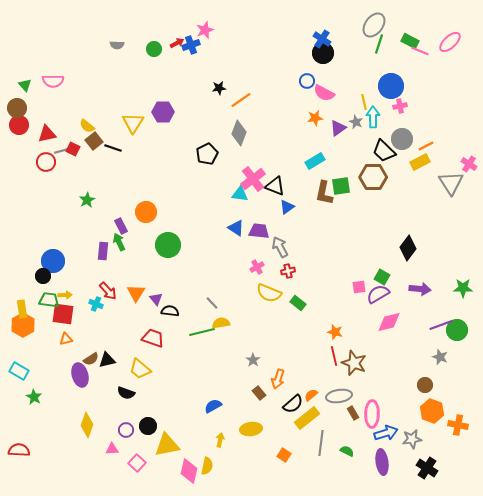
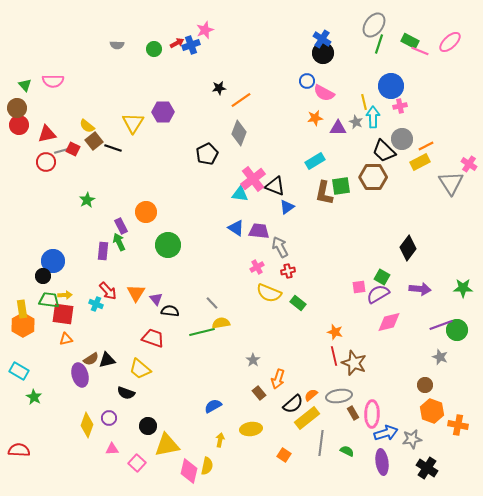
purple triangle at (338, 128): rotated 36 degrees clockwise
purple circle at (126, 430): moved 17 px left, 12 px up
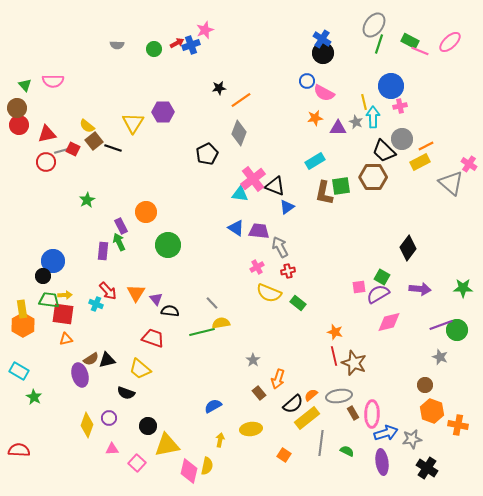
gray triangle at (451, 183): rotated 16 degrees counterclockwise
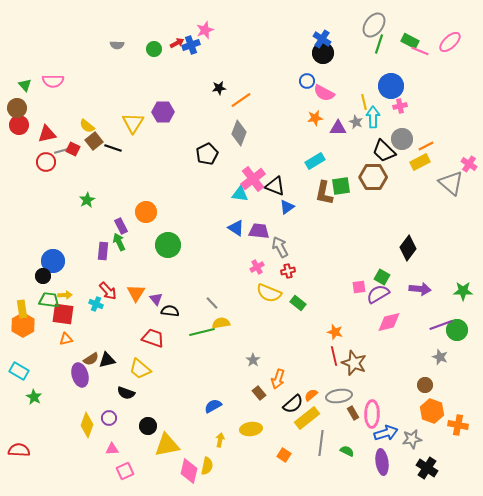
green star at (463, 288): moved 3 px down
pink square at (137, 463): moved 12 px left, 8 px down; rotated 24 degrees clockwise
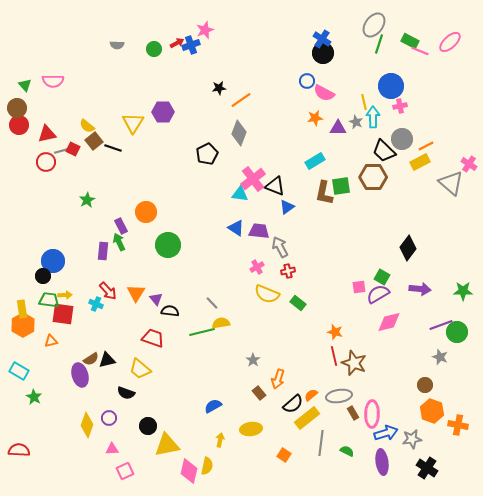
yellow semicircle at (269, 293): moved 2 px left, 1 px down
green circle at (457, 330): moved 2 px down
orange triangle at (66, 339): moved 15 px left, 2 px down
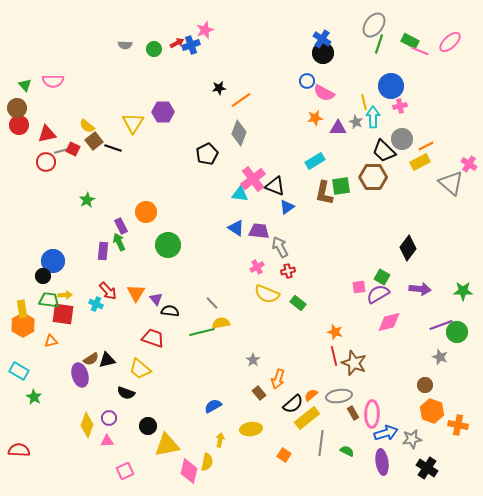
gray semicircle at (117, 45): moved 8 px right
pink triangle at (112, 449): moved 5 px left, 8 px up
yellow semicircle at (207, 466): moved 4 px up
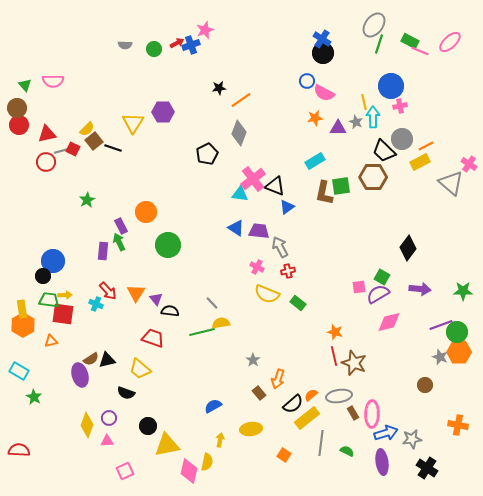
yellow semicircle at (87, 126): moved 3 px down; rotated 84 degrees counterclockwise
pink cross at (257, 267): rotated 32 degrees counterclockwise
orange hexagon at (432, 411): moved 27 px right, 59 px up; rotated 20 degrees counterclockwise
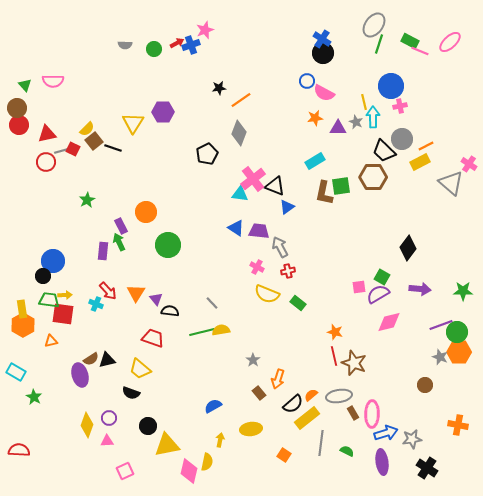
yellow semicircle at (221, 323): moved 7 px down
cyan rectangle at (19, 371): moved 3 px left, 1 px down
black semicircle at (126, 393): moved 5 px right
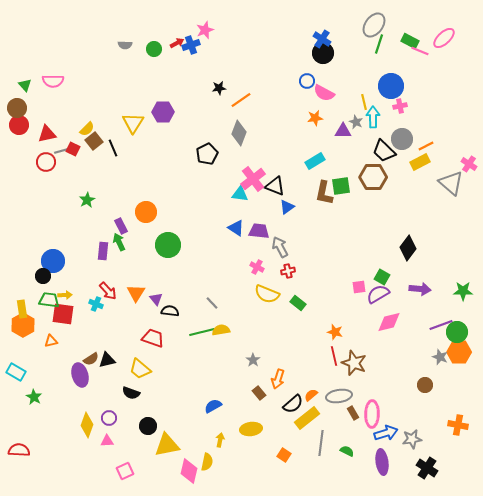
pink ellipse at (450, 42): moved 6 px left, 4 px up
purple triangle at (338, 128): moved 5 px right, 3 px down
black line at (113, 148): rotated 48 degrees clockwise
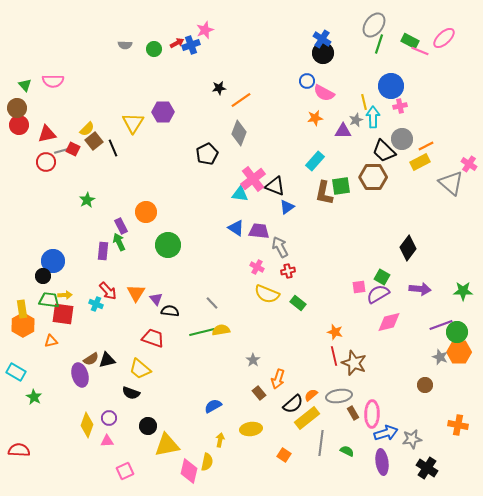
gray star at (356, 122): moved 2 px up; rotated 24 degrees clockwise
cyan rectangle at (315, 161): rotated 18 degrees counterclockwise
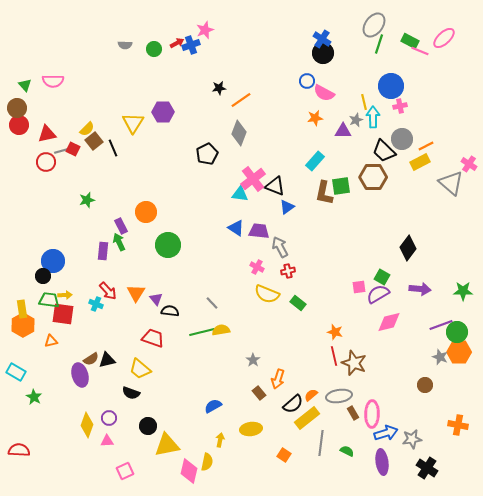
green star at (87, 200): rotated 14 degrees clockwise
